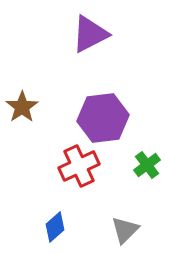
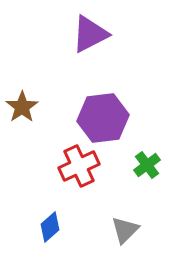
blue diamond: moved 5 px left
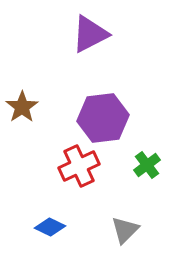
blue diamond: rotated 68 degrees clockwise
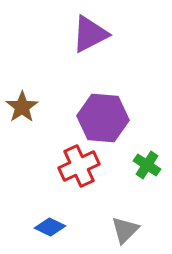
purple hexagon: rotated 12 degrees clockwise
green cross: rotated 20 degrees counterclockwise
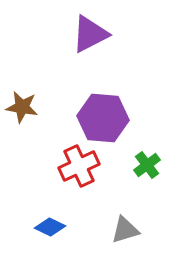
brown star: rotated 28 degrees counterclockwise
green cross: rotated 20 degrees clockwise
gray triangle: rotated 28 degrees clockwise
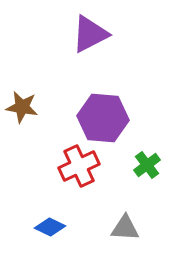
gray triangle: moved 2 px up; rotated 20 degrees clockwise
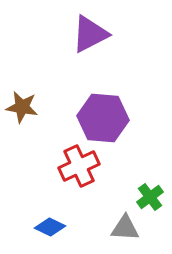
green cross: moved 3 px right, 32 px down
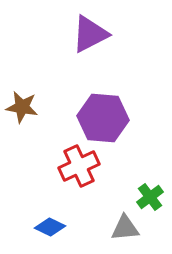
gray triangle: rotated 8 degrees counterclockwise
